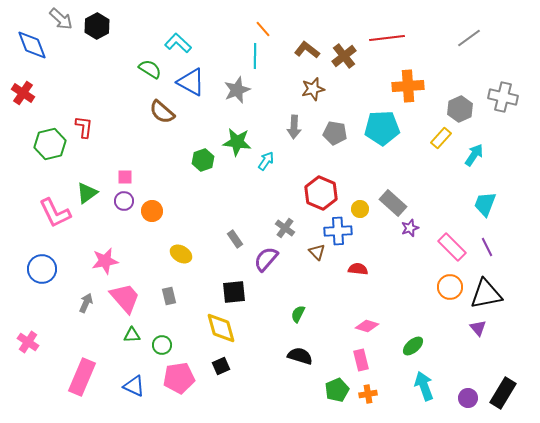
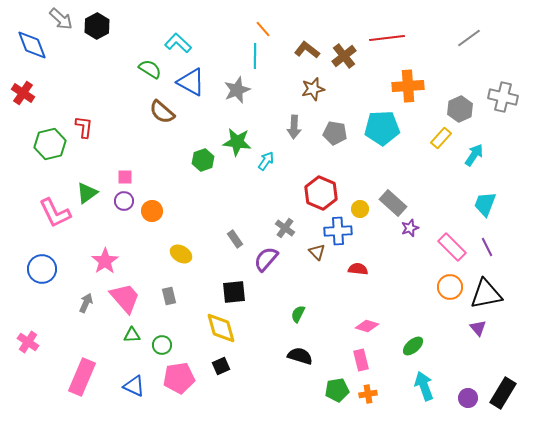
pink star at (105, 261): rotated 24 degrees counterclockwise
green pentagon at (337, 390): rotated 15 degrees clockwise
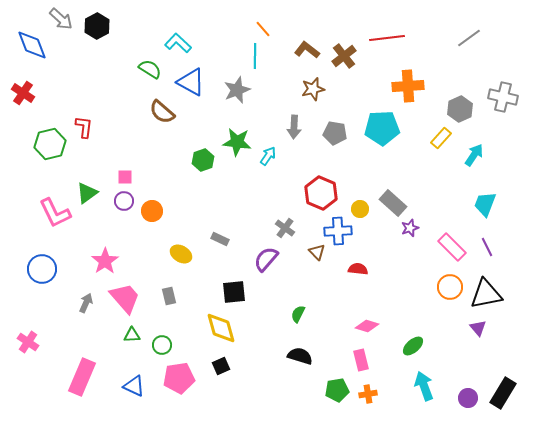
cyan arrow at (266, 161): moved 2 px right, 5 px up
gray rectangle at (235, 239): moved 15 px left; rotated 30 degrees counterclockwise
